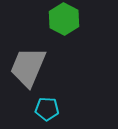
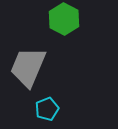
cyan pentagon: rotated 25 degrees counterclockwise
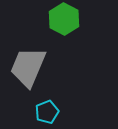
cyan pentagon: moved 3 px down
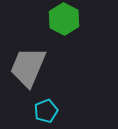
cyan pentagon: moved 1 px left, 1 px up
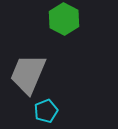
gray trapezoid: moved 7 px down
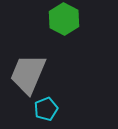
cyan pentagon: moved 2 px up
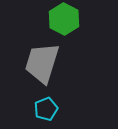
gray trapezoid: moved 14 px right, 11 px up; rotated 6 degrees counterclockwise
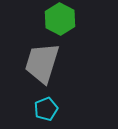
green hexagon: moved 4 px left
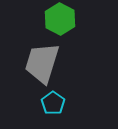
cyan pentagon: moved 7 px right, 6 px up; rotated 15 degrees counterclockwise
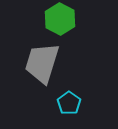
cyan pentagon: moved 16 px right
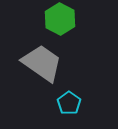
gray trapezoid: rotated 108 degrees clockwise
